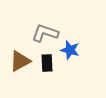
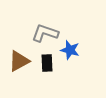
brown triangle: moved 1 px left
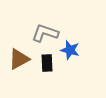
brown triangle: moved 2 px up
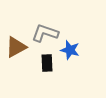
brown triangle: moved 3 px left, 12 px up
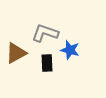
brown triangle: moved 6 px down
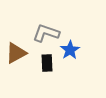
gray L-shape: moved 1 px right
blue star: rotated 24 degrees clockwise
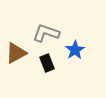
blue star: moved 5 px right
black rectangle: rotated 18 degrees counterclockwise
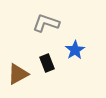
gray L-shape: moved 10 px up
brown triangle: moved 2 px right, 21 px down
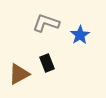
blue star: moved 5 px right, 15 px up
brown triangle: moved 1 px right
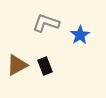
black rectangle: moved 2 px left, 3 px down
brown triangle: moved 2 px left, 9 px up
